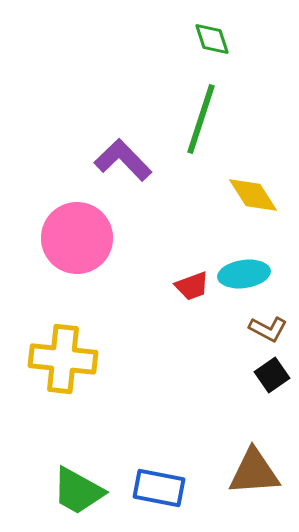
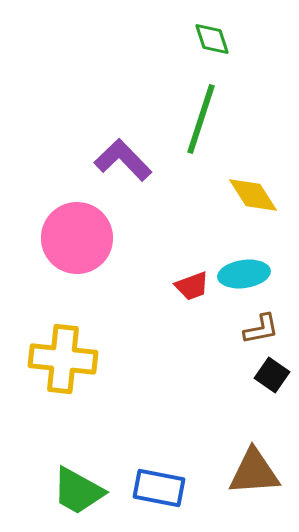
brown L-shape: moved 7 px left; rotated 39 degrees counterclockwise
black square: rotated 20 degrees counterclockwise
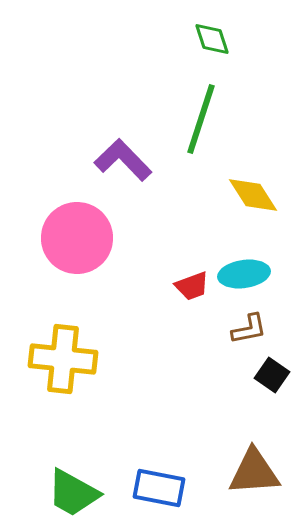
brown L-shape: moved 12 px left
green trapezoid: moved 5 px left, 2 px down
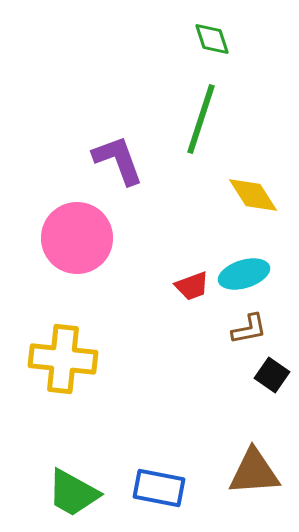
purple L-shape: moved 5 px left; rotated 24 degrees clockwise
cyan ellipse: rotated 9 degrees counterclockwise
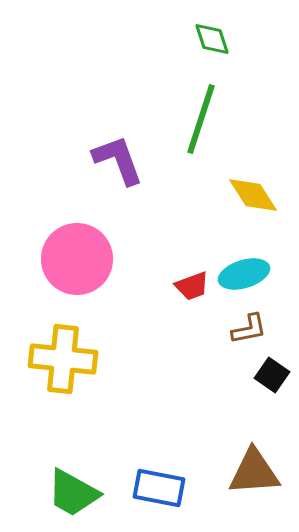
pink circle: moved 21 px down
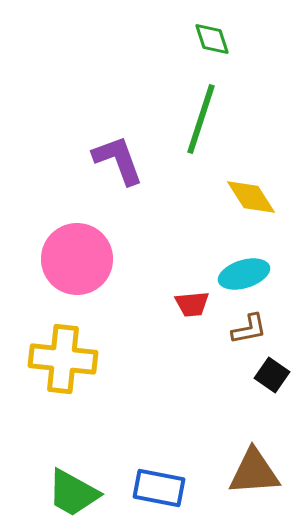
yellow diamond: moved 2 px left, 2 px down
red trapezoid: moved 18 px down; rotated 15 degrees clockwise
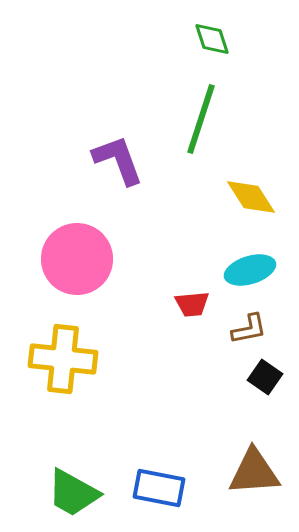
cyan ellipse: moved 6 px right, 4 px up
black square: moved 7 px left, 2 px down
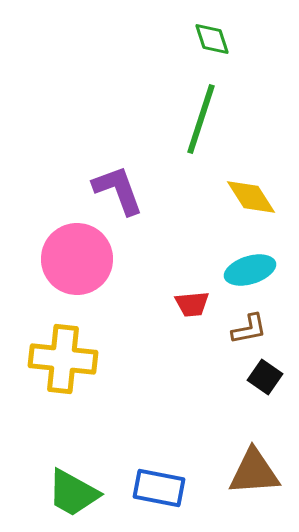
purple L-shape: moved 30 px down
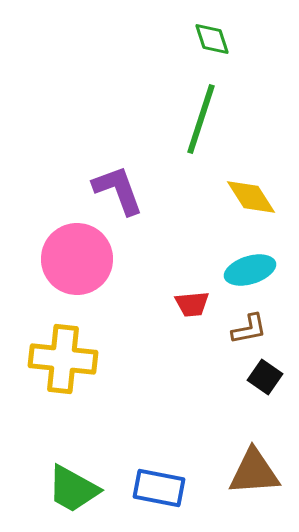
green trapezoid: moved 4 px up
